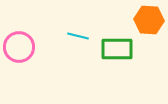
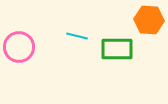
cyan line: moved 1 px left
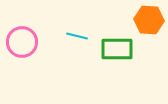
pink circle: moved 3 px right, 5 px up
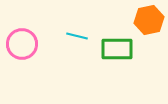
orange hexagon: rotated 16 degrees counterclockwise
pink circle: moved 2 px down
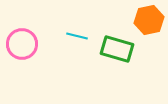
green rectangle: rotated 16 degrees clockwise
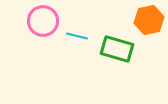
pink circle: moved 21 px right, 23 px up
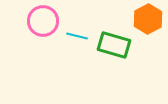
orange hexagon: moved 1 px left, 1 px up; rotated 16 degrees counterclockwise
green rectangle: moved 3 px left, 4 px up
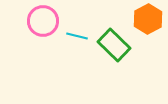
green rectangle: rotated 28 degrees clockwise
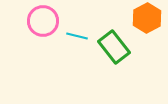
orange hexagon: moved 1 px left, 1 px up
green rectangle: moved 2 px down; rotated 8 degrees clockwise
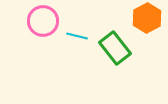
green rectangle: moved 1 px right, 1 px down
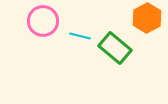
cyan line: moved 3 px right
green rectangle: rotated 12 degrees counterclockwise
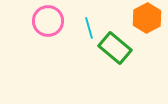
pink circle: moved 5 px right
cyan line: moved 9 px right, 8 px up; rotated 60 degrees clockwise
